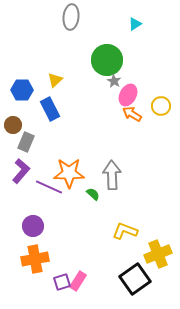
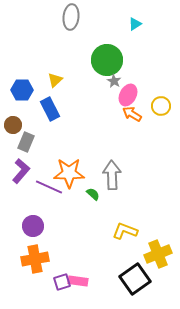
pink rectangle: rotated 66 degrees clockwise
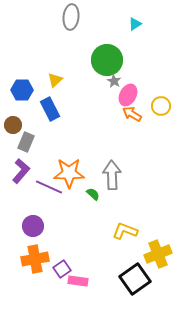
purple square: moved 13 px up; rotated 18 degrees counterclockwise
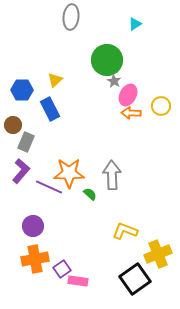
orange arrow: moved 1 px left, 1 px up; rotated 30 degrees counterclockwise
green semicircle: moved 3 px left
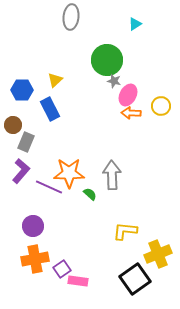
gray star: rotated 16 degrees counterclockwise
yellow L-shape: rotated 15 degrees counterclockwise
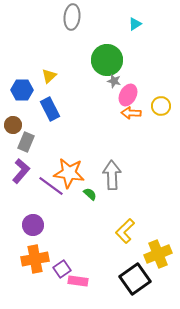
gray ellipse: moved 1 px right
yellow triangle: moved 6 px left, 4 px up
orange star: rotated 8 degrees clockwise
purple line: moved 2 px right, 1 px up; rotated 12 degrees clockwise
purple circle: moved 1 px up
yellow L-shape: rotated 50 degrees counterclockwise
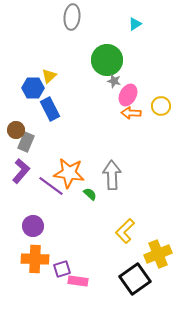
blue hexagon: moved 11 px right, 2 px up
brown circle: moved 3 px right, 5 px down
purple circle: moved 1 px down
orange cross: rotated 12 degrees clockwise
purple square: rotated 18 degrees clockwise
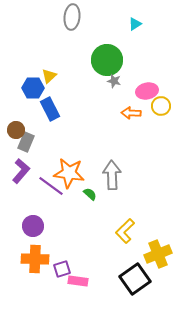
pink ellipse: moved 19 px right, 4 px up; rotated 50 degrees clockwise
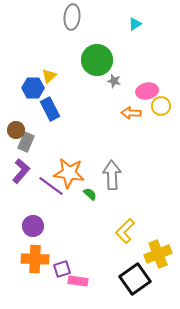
green circle: moved 10 px left
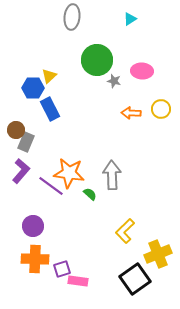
cyan triangle: moved 5 px left, 5 px up
pink ellipse: moved 5 px left, 20 px up; rotated 15 degrees clockwise
yellow circle: moved 3 px down
